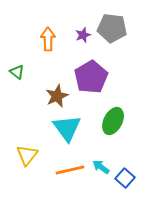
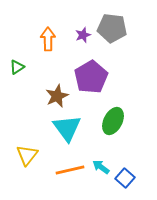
green triangle: moved 5 px up; rotated 49 degrees clockwise
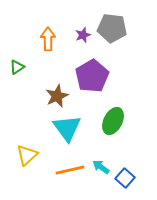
purple pentagon: moved 1 px right, 1 px up
yellow triangle: rotated 10 degrees clockwise
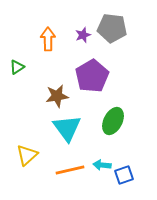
brown star: rotated 15 degrees clockwise
cyan arrow: moved 1 px right, 2 px up; rotated 30 degrees counterclockwise
blue square: moved 1 px left, 3 px up; rotated 30 degrees clockwise
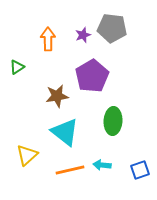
green ellipse: rotated 24 degrees counterclockwise
cyan triangle: moved 2 px left, 4 px down; rotated 16 degrees counterclockwise
blue square: moved 16 px right, 5 px up
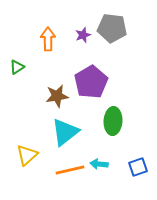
purple pentagon: moved 1 px left, 6 px down
cyan triangle: rotated 44 degrees clockwise
cyan arrow: moved 3 px left, 1 px up
blue square: moved 2 px left, 3 px up
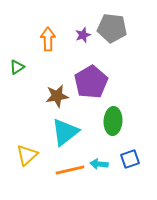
blue square: moved 8 px left, 8 px up
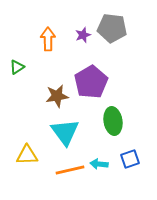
green ellipse: rotated 12 degrees counterclockwise
cyan triangle: rotated 28 degrees counterclockwise
yellow triangle: rotated 40 degrees clockwise
